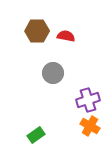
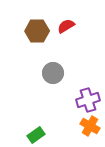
red semicircle: moved 10 px up; rotated 42 degrees counterclockwise
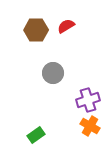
brown hexagon: moved 1 px left, 1 px up
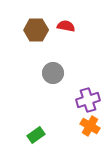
red semicircle: rotated 42 degrees clockwise
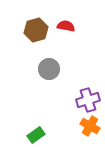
brown hexagon: rotated 15 degrees counterclockwise
gray circle: moved 4 px left, 4 px up
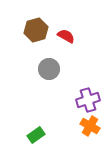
red semicircle: moved 10 px down; rotated 18 degrees clockwise
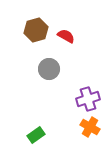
purple cross: moved 1 px up
orange cross: moved 1 px down
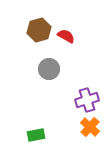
brown hexagon: moved 3 px right
purple cross: moved 1 px left, 1 px down
orange cross: rotated 12 degrees clockwise
green rectangle: rotated 24 degrees clockwise
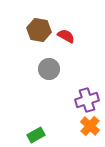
brown hexagon: rotated 25 degrees clockwise
orange cross: moved 1 px up
green rectangle: rotated 18 degrees counterclockwise
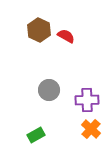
brown hexagon: rotated 15 degrees clockwise
gray circle: moved 21 px down
purple cross: rotated 15 degrees clockwise
orange cross: moved 1 px right, 3 px down
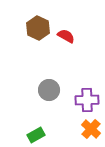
brown hexagon: moved 1 px left, 2 px up
